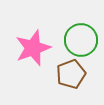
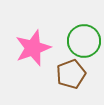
green circle: moved 3 px right, 1 px down
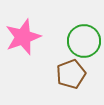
pink star: moved 10 px left, 11 px up
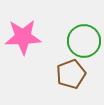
pink star: rotated 18 degrees clockwise
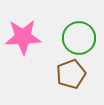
green circle: moved 5 px left, 3 px up
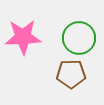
brown pentagon: rotated 20 degrees clockwise
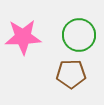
green circle: moved 3 px up
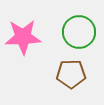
green circle: moved 3 px up
